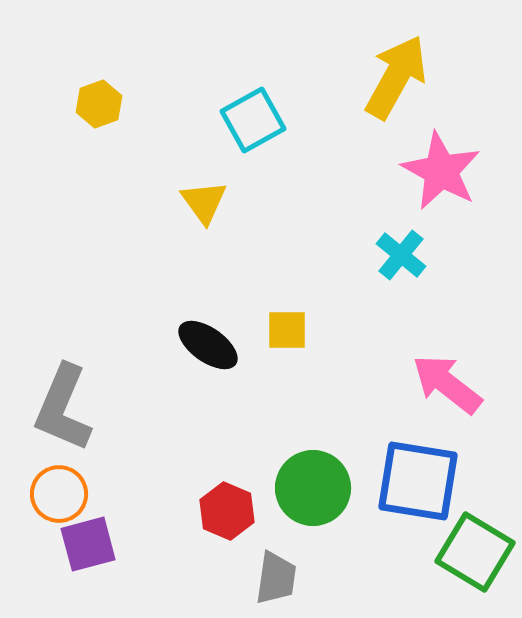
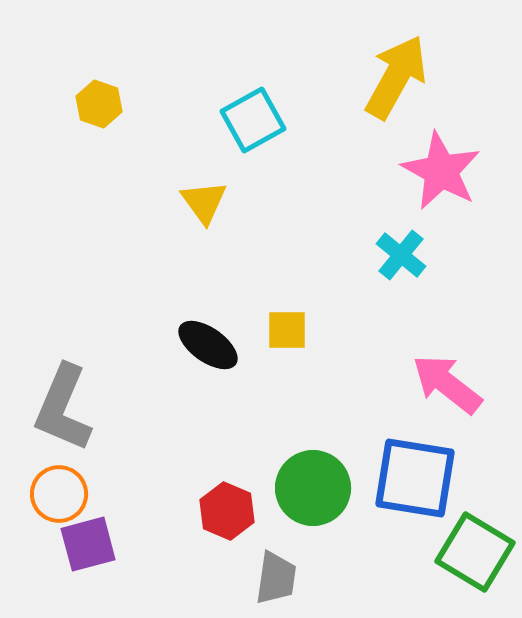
yellow hexagon: rotated 21 degrees counterclockwise
blue square: moved 3 px left, 3 px up
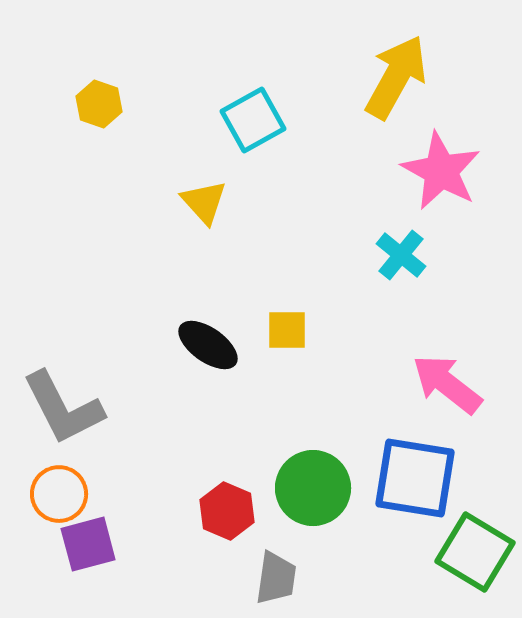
yellow triangle: rotated 6 degrees counterclockwise
gray L-shape: rotated 50 degrees counterclockwise
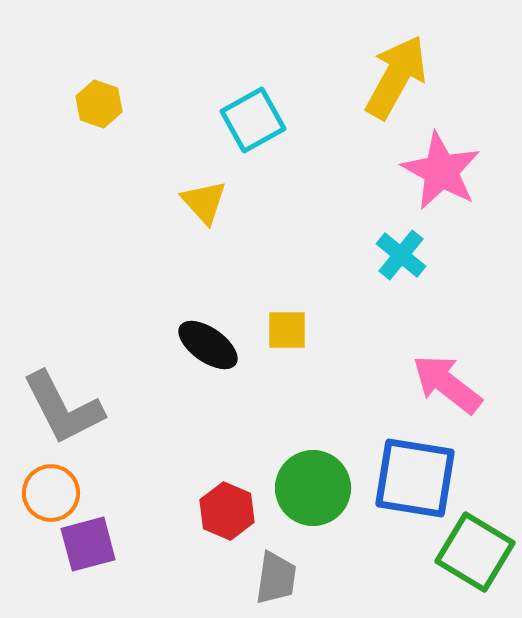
orange circle: moved 8 px left, 1 px up
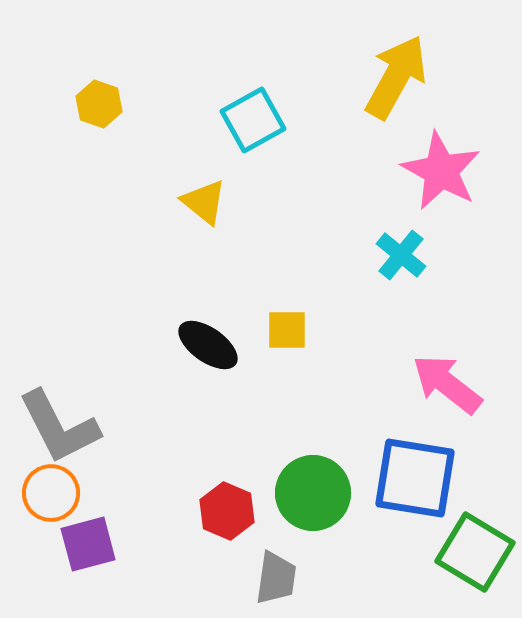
yellow triangle: rotated 9 degrees counterclockwise
gray L-shape: moved 4 px left, 19 px down
green circle: moved 5 px down
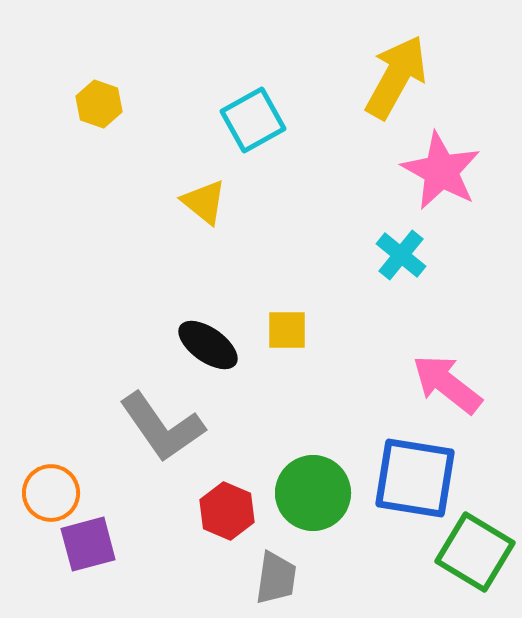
gray L-shape: moved 103 px right; rotated 8 degrees counterclockwise
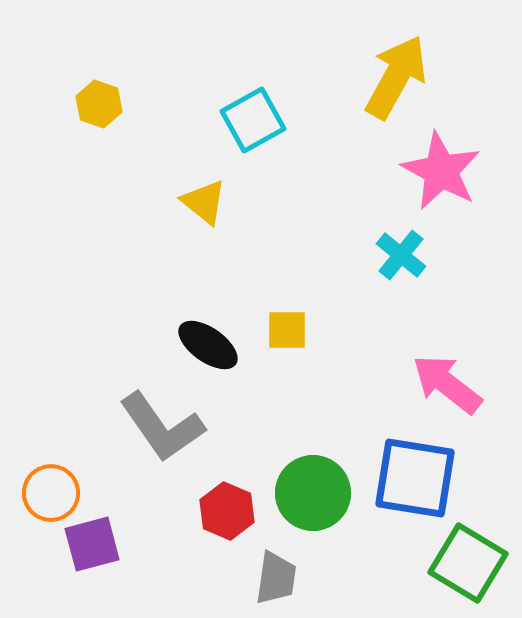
purple square: moved 4 px right
green square: moved 7 px left, 11 px down
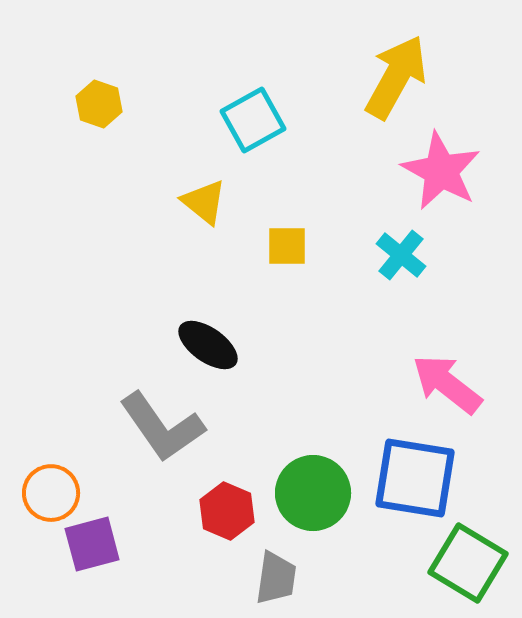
yellow square: moved 84 px up
